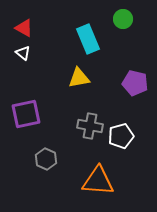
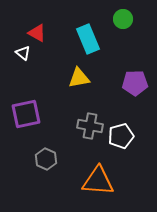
red triangle: moved 13 px right, 5 px down
purple pentagon: rotated 15 degrees counterclockwise
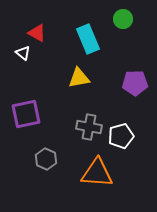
gray cross: moved 1 px left, 1 px down
orange triangle: moved 1 px left, 8 px up
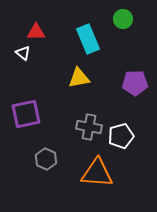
red triangle: moved 1 px left, 1 px up; rotated 30 degrees counterclockwise
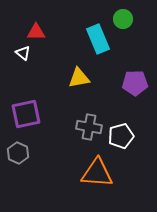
cyan rectangle: moved 10 px right
gray hexagon: moved 28 px left, 6 px up
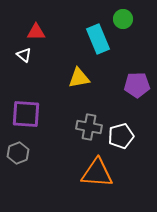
white triangle: moved 1 px right, 2 px down
purple pentagon: moved 2 px right, 2 px down
purple square: rotated 16 degrees clockwise
gray hexagon: rotated 15 degrees clockwise
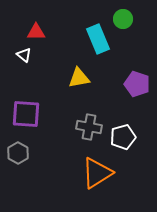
purple pentagon: moved 1 px up; rotated 20 degrees clockwise
white pentagon: moved 2 px right, 1 px down
gray hexagon: rotated 10 degrees counterclockwise
orange triangle: rotated 36 degrees counterclockwise
